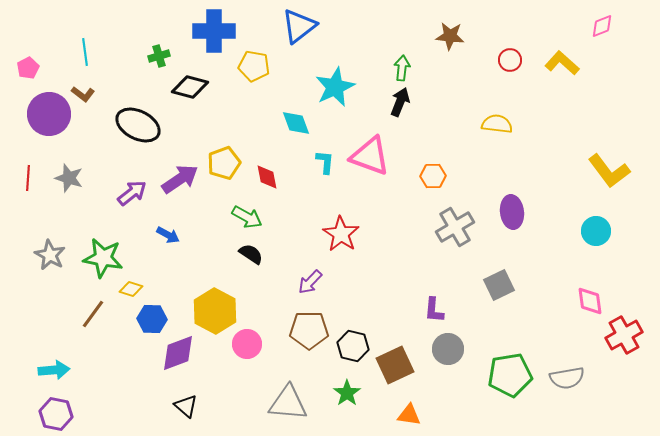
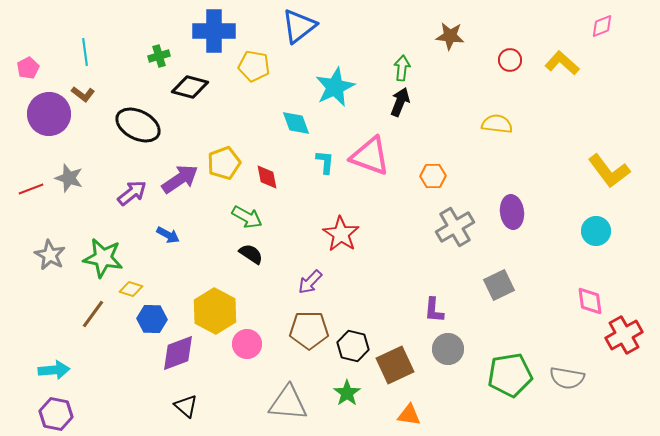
red line at (28, 178): moved 3 px right, 11 px down; rotated 65 degrees clockwise
gray semicircle at (567, 378): rotated 20 degrees clockwise
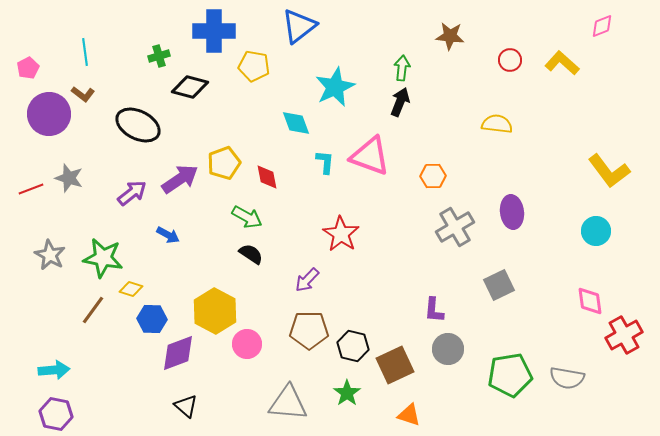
purple arrow at (310, 282): moved 3 px left, 2 px up
brown line at (93, 314): moved 4 px up
orange triangle at (409, 415): rotated 10 degrees clockwise
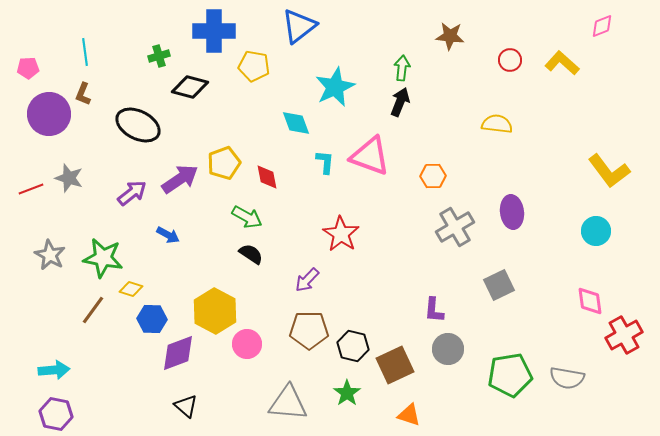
pink pentagon at (28, 68): rotated 25 degrees clockwise
brown L-shape at (83, 94): rotated 75 degrees clockwise
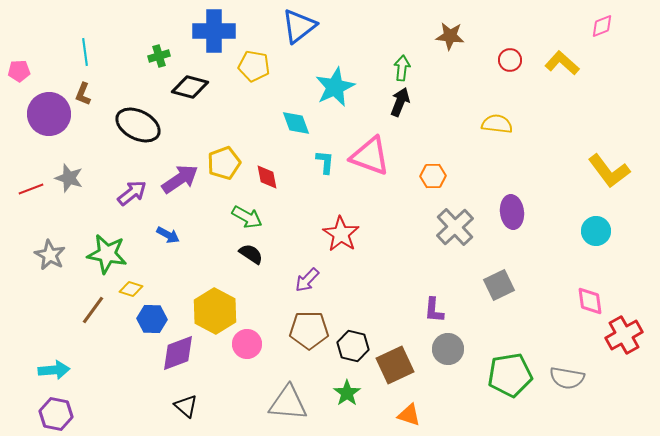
pink pentagon at (28, 68): moved 9 px left, 3 px down
gray cross at (455, 227): rotated 12 degrees counterclockwise
green star at (103, 258): moved 4 px right, 4 px up
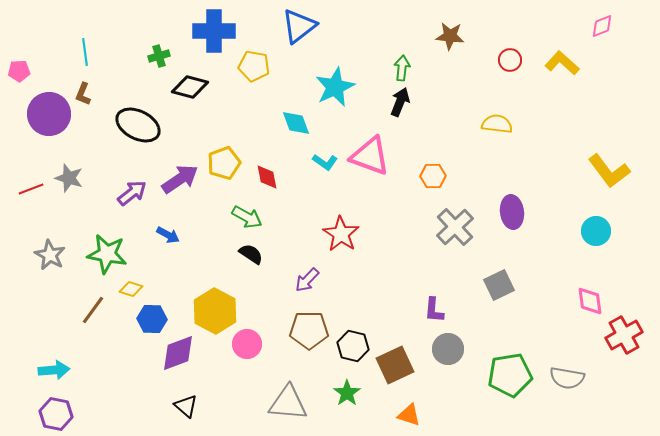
cyan L-shape at (325, 162): rotated 120 degrees clockwise
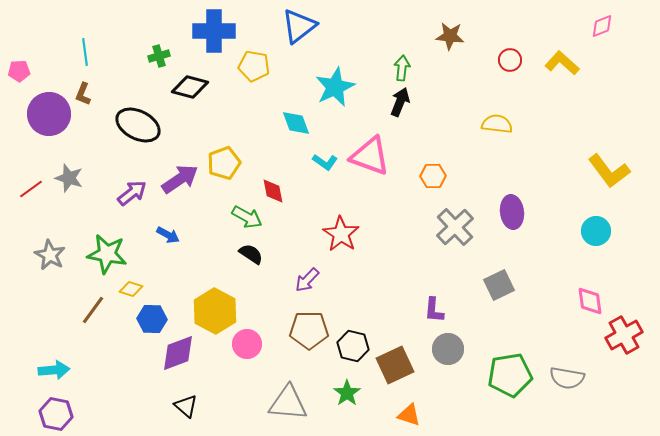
red diamond at (267, 177): moved 6 px right, 14 px down
red line at (31, 189): rotated 15 degrees counterclockwise
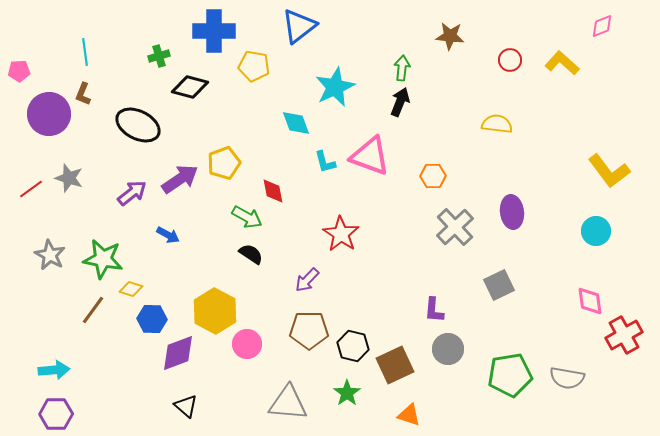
cyan L-shape at (325, 162): rotated 40 degrees clockwise
green star at (107, 254): moved 4 px left, 5 px down
purple hexagon at (56, 414): rotated 12 degrees counterclockwise
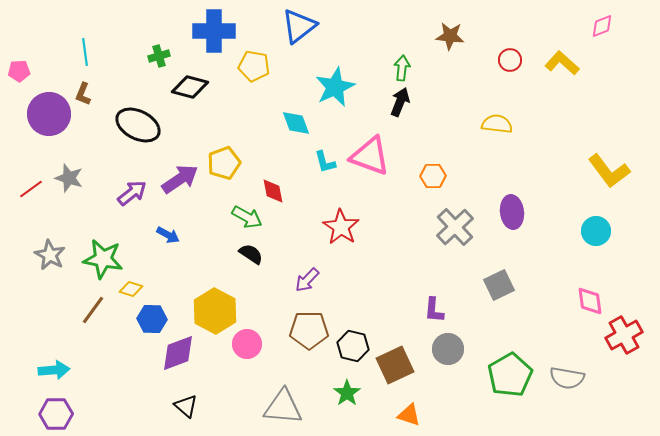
red star at (341, 234): moved 7 px up
green pentagon at (510, 375): rotated 21 degrees counterclockwise
gray triangle at (288, 403): moved 5 px left, 4 px down
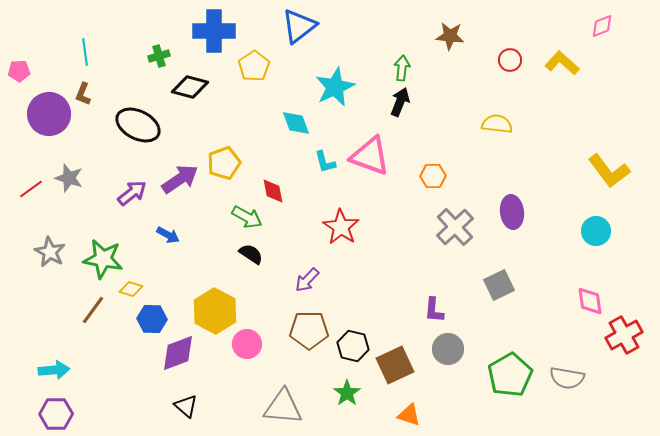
yellow pentagon at (254, 66): rotated 28 degrees clockwise
gray star at (50, 255): moved 3 px up
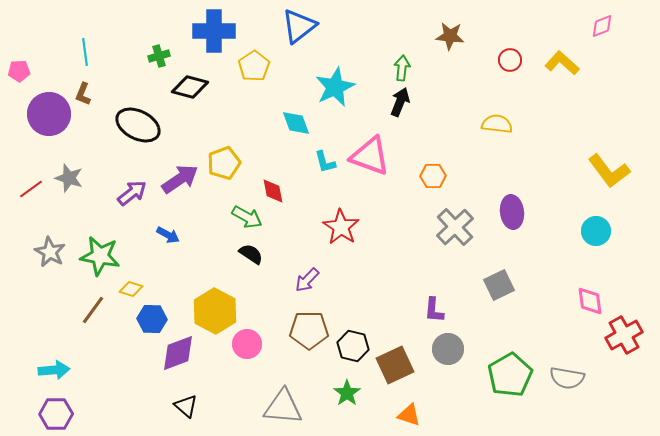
green star at (103, 259): moved 3 px left, 3 px up
